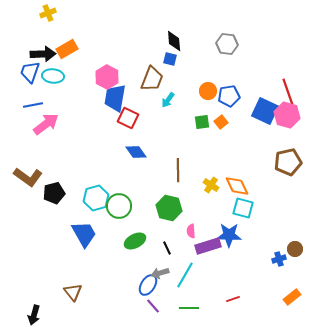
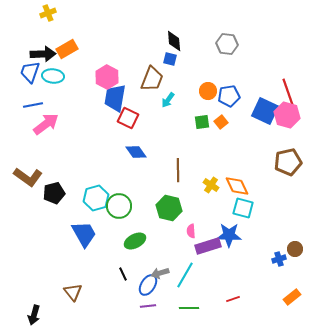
black line at (167, 248): moved 44 px left, 26 px down
purple line at (153, 306): moved 5 px left; rotated 56 degrees counterclockwise
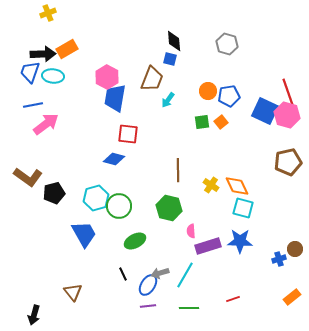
gray hexagon at (227, 44): rotated 10 degrees clockwise
red square at (128, 118): moved 16 px down; rotated 20 degrees counterclockwise
blue diamond at (136, 152): moved 22 px left, 7 px down; rotated 40 degrees counterclockwise
blue star at (229, 235): moved 11 px right, 6 px down
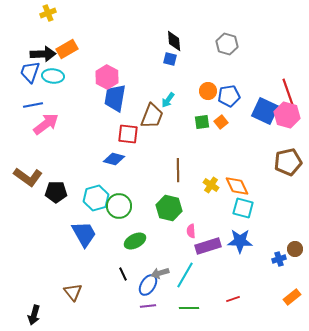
brown trapezoid at (152, 79): moved 37 px down
black pentagon at (54, 193): moved 2 px right, 1 px up; rotated 15 degrees clockwise
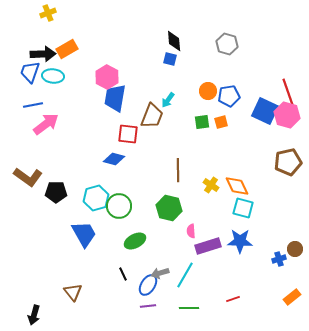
orange square at (221, 122): rotated 24 degrees clockwise
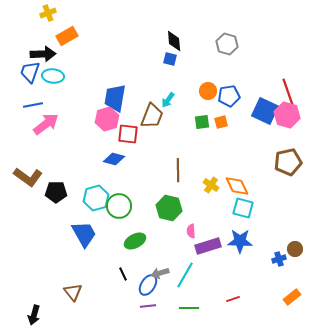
orange rectangle at (67, 49): moved 13 px up
pink hexagon at (107, 77): moved 42 px down; rotated 15 degrees clockwise
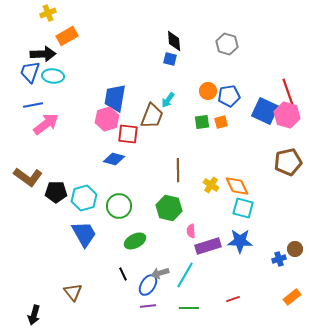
cyan hexagon at (96, 198): moved 12 px left
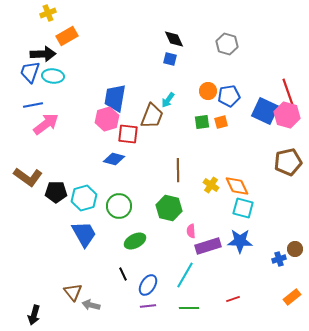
black diamond at (174, 41): moved 2 px up; rotated 20 degrees counterclockwise
gray arrow at (160, 273): moved 69 px left, 32 px down; rotated 30 degrees clockwise
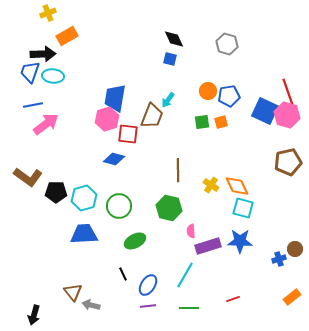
blue trapezoid at (84, 234): rotated 64 degrees counterclockwise
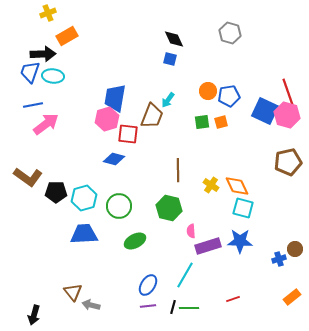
gray hexagon at (227, 44): moved 3 px right, 11 px up
black line at (123, 274): moved 50 px right, 33 px down; rotated 40 degrees clockwise
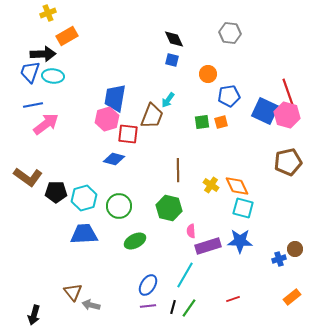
gray hexagon at (230, 33): rotated 10 degrees counterclockwise
blue square at (170, 59): moved 2 px right, 1 px down
orange circle at (208, 91): moved 17 px up
green line at (189, 308): rotated 54 degrees counterclockwise
